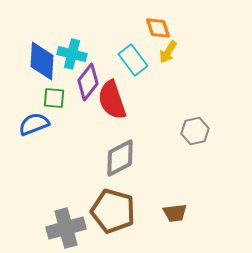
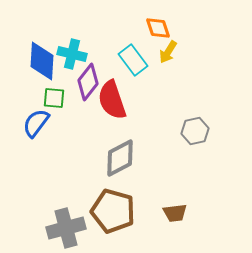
blue semicircle: moved 2 px right, 1 px up; rotated 32 degrees counterclockwise
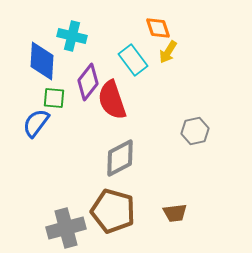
cyan cross: moved 18 px up
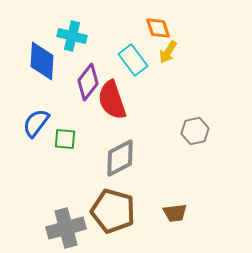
green square: moved 11 px right, 41 px down
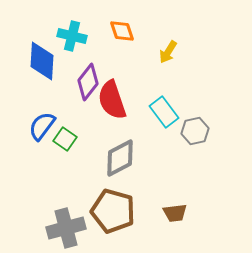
orange diamond: moved 36 px left, 3 px down
cyan rectangle: moved 31 px right, 52 px down
blue semicircle: moved 6 px right, 3 px down
green square: rotated 30 degrees clockwise
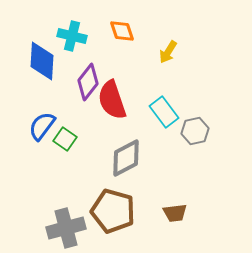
gray diamond: moved 6 px right
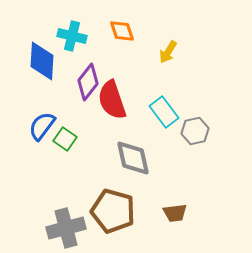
gray diamond: moved 7 px right; rotated 75 degrees counterclockwise
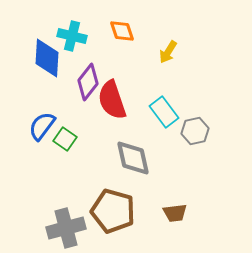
blue diamond: moved 5 px right, 3 px up
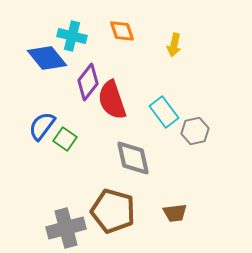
yellow arrow: moved 6 px right, 7 px up; rotated 20 degrees counterclockwise
blue diamond: rotated 42 degrees counterclockwise
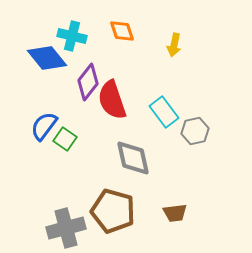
blue semicircle: moved 2 px right
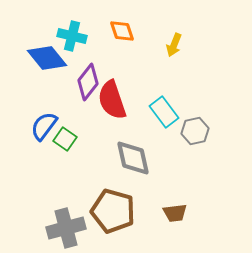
yellow arrow: rotated 10 degrees clockwise
